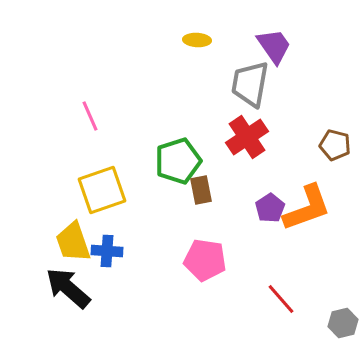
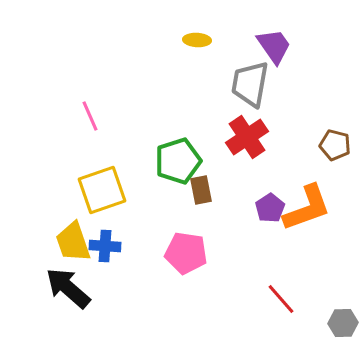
blue cross: moved 2 px left, 5 px up
pink pentagon: moved 19 px left, 7 px up
gray hexagon: rotated 12 degrees clockwise
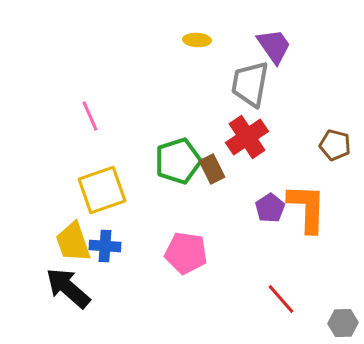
brown rectangle: moved 11 px right, 21 px up; rotated 16 degrees counterclockwise
orange L-shape: rotated 68 degrees counterclockwise
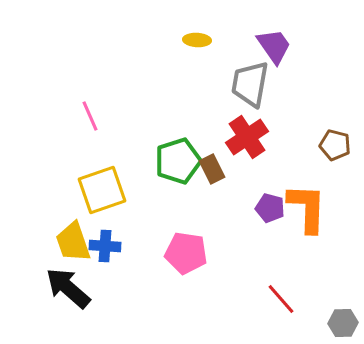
purple pentagon: rotated 24 degrees counterclockwise
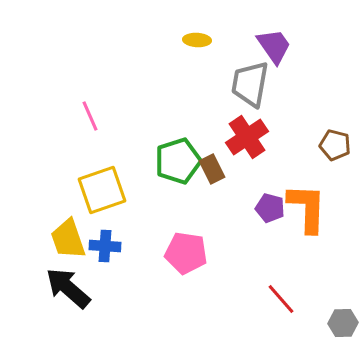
yellow trapezoid: moved 5 px left, 3 px up
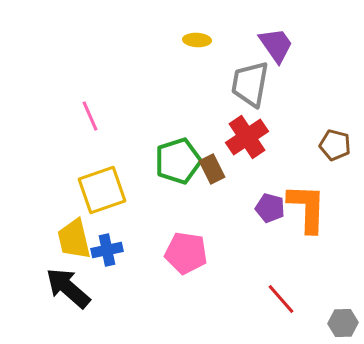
purple trapezoid: moved 2 px right, 1 px up
yellow trapezoid: moved 6 px right; rotated 6 degrees clockwise
blue cross: moved 2 px right, 4 px down; rotated 16 degrees counterclockwise
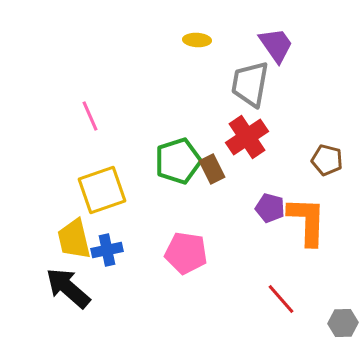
brown pentagon: moved 8 px left, 15 px down
orange L-shape: moved 13 px down
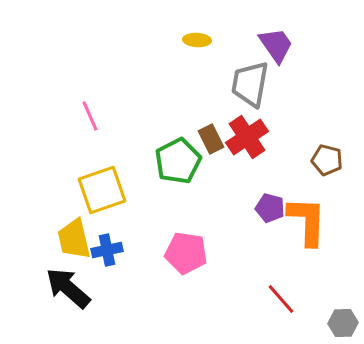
green pentagon: rotated 9 degrees counterclockwise
brown rectangle: moved 1 px left, 30 px up
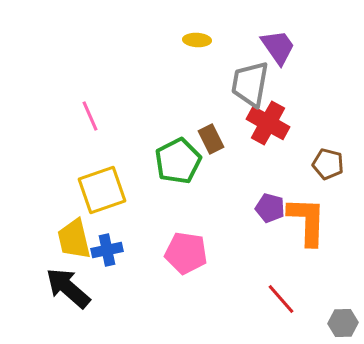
purple trapezoid: moved 2 px right, 2 px down
red cross: moved 21 px right, 14 px up; rotated 27 degrees counterclockwise
brown pentagon: moved 1 px right, 4 px down
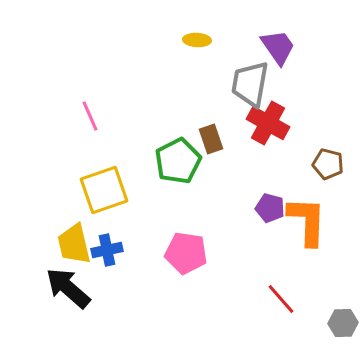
brown rectangle: rotated 8 degrees clockwise
yellow square: moved 2 px right
yellow trapezoid: moved 5 px down
